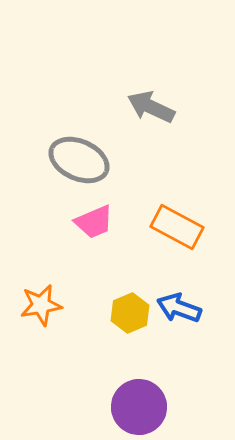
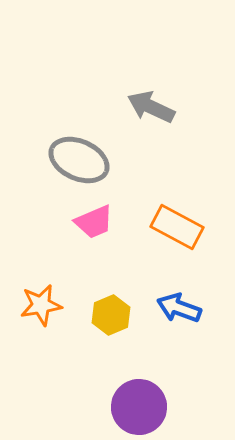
yellow hexagon: moved 19 px left, 2 px down
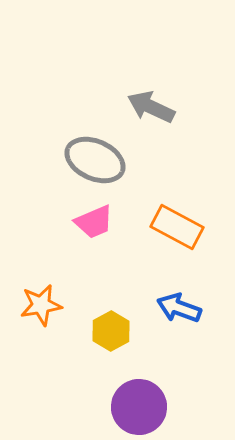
gray ellipse: moved 16 px right
yellow hexagon: moved 16 px down; rotated 6 degrees counterclockwise
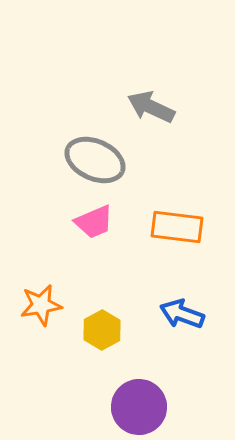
orange rectangle: rotated 21 degrees counterclockwise
blue arrow: moved 3 px right, 6 px down
yellow hexagon: moved 9 px left, 1 px up
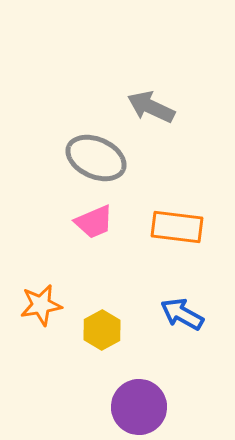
gray ellipse: moved 1 px right, 2 px up
blue arrow: rotated 9 degrees clockwise
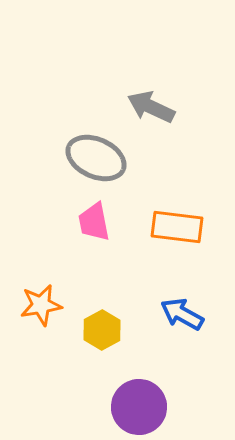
pink trapezoid: rotated 102 degrees clockwise
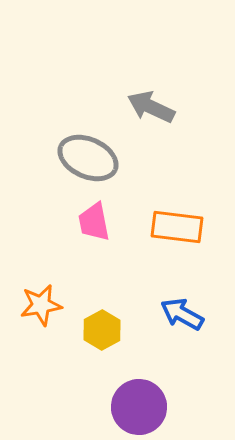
gray ellipse: moved 8 px left
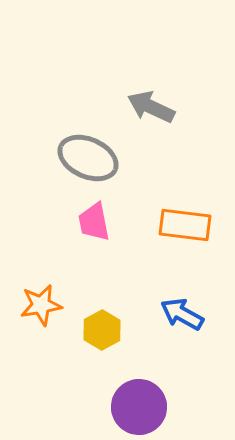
orange rectangle: moved 8 px right, 2 px up
